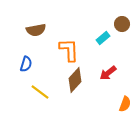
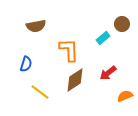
brown semicircle: moved 4 px up
brown diamond: rotated 15 degrees clockwise
orange semicircle: moved 8 px up; rotated 133 degrees counterclockwise
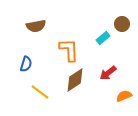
orange semicircle: moved 1 px left
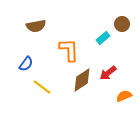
blue semicircle: rotated 21 degrees clockwise
brown diamond: moved 7 px right
yellow line: moved 2 px right, 5 px up
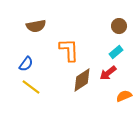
brown circle: moved 3 px left, 2 px down
cyan rectangle: moved 13 px right, 14 px down
yellow line: moved 11 px left
